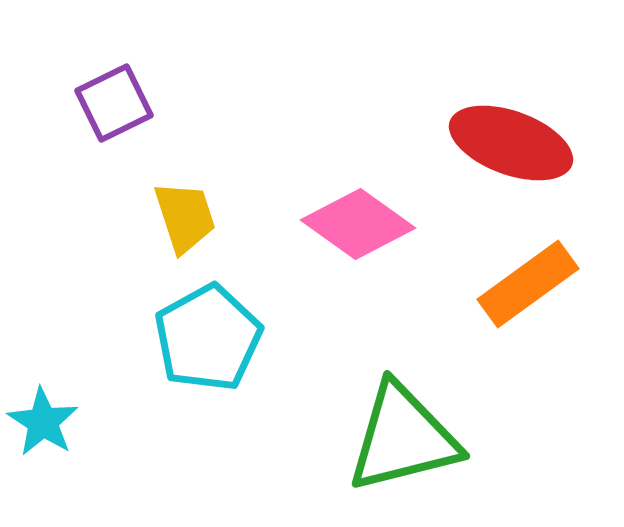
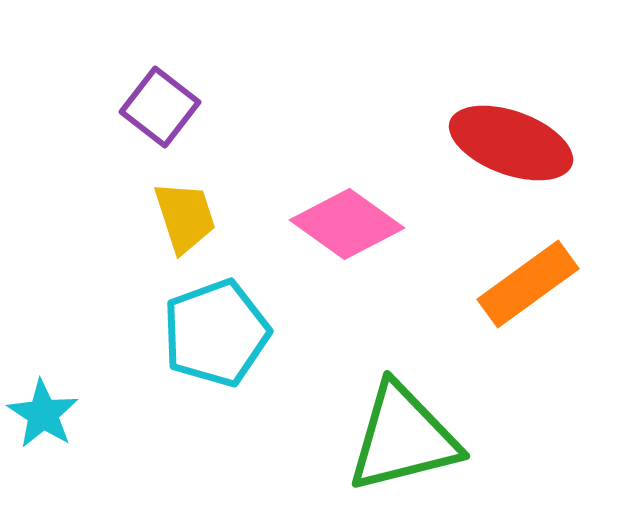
purple square: moved 46 px right, 4 px down; rotated 26 degrees counterclockwise
pink diamond: moved 11 px left
cyan pentagon: moved 8 px right, 5 px up; rotated 9 degrees clockwise
cyan star: moved 8 px up
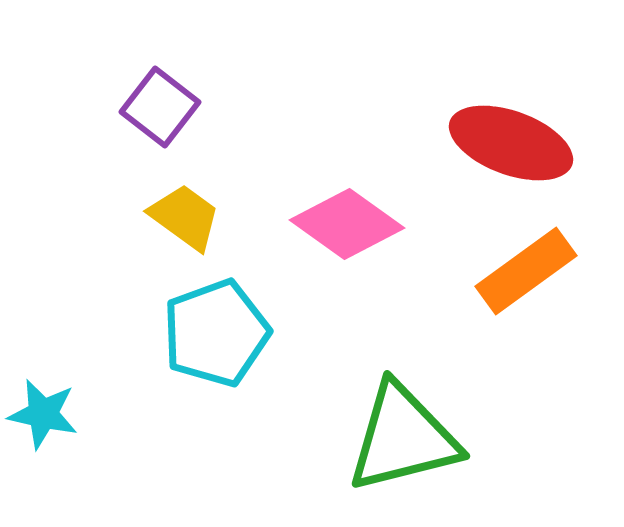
yellow trapezoid: rotated 36 degrees counterclockwise
orange rectangle: moved 2 px left, 13 px up
cyan star: rotated 20 degrees counterclockwise
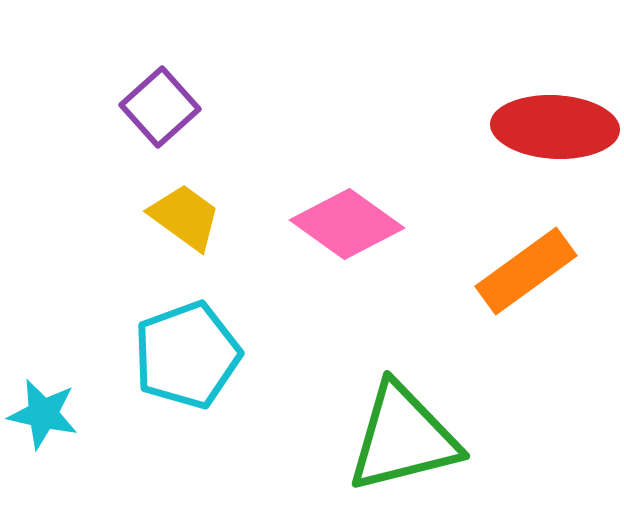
purple square: rotated 10 degrees clockwise
red ellipse: moved 44 px right, 16 px up; rotated 17 degrees counterclockwise
cyan pentagon: moved 29 px left, 22 px down
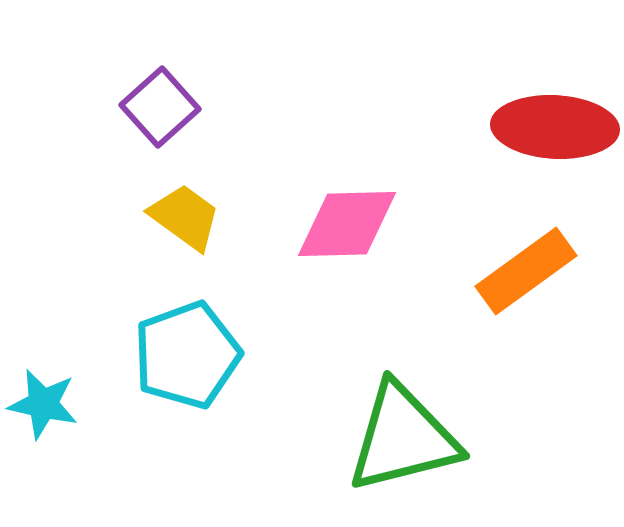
pink diamond: rotated 37 degrees counterclockwise
cyan star: moved 10 px up
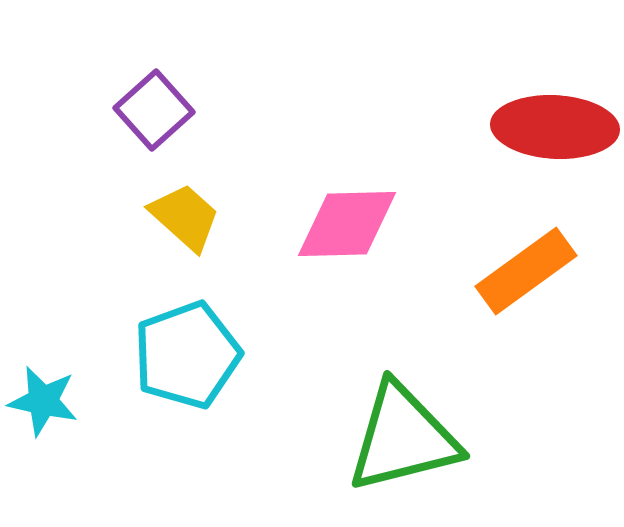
purple square: moved 6 px left, 3 px down
yellow trapezoid: rotated 6 degrees clockwise
cyan star: moved 3 px up
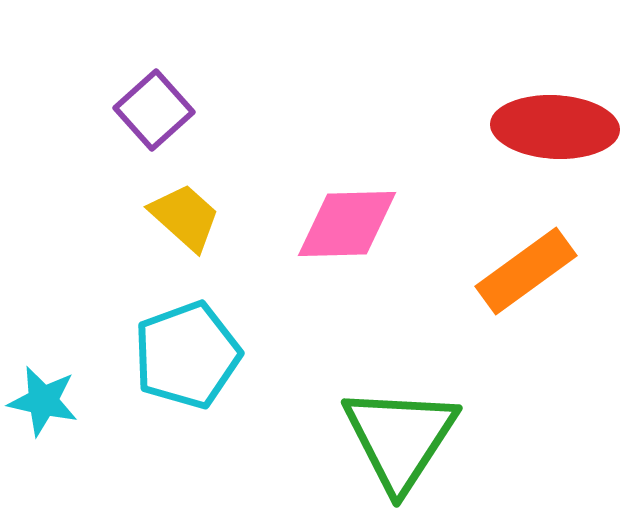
green triangle: moved 3 px left; rotated 43 degrees counterclockwise
